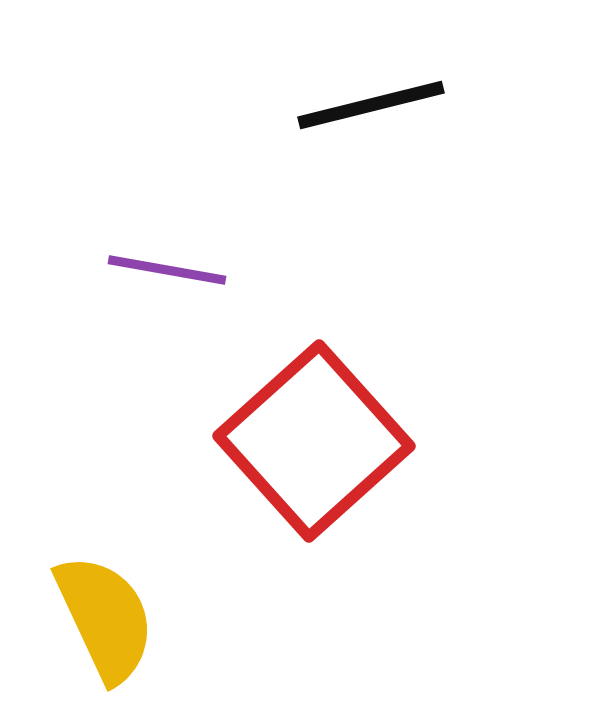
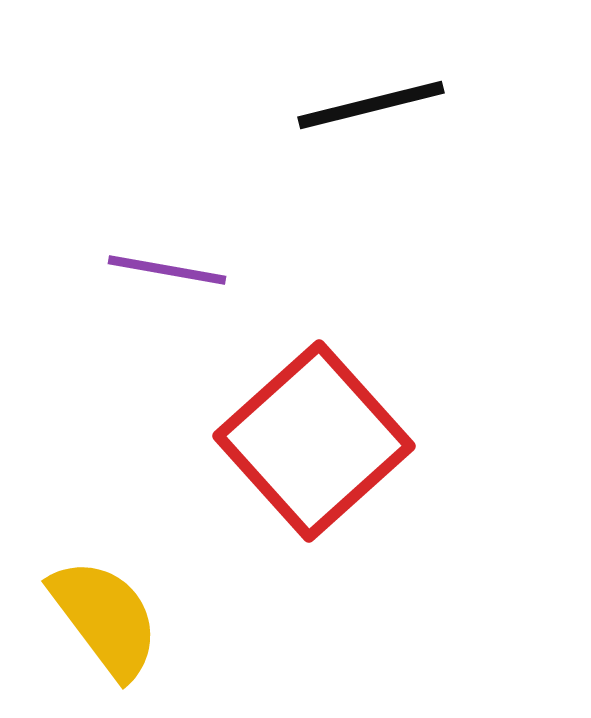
yellow semicircle: rotated 12 degrees counterclockwise
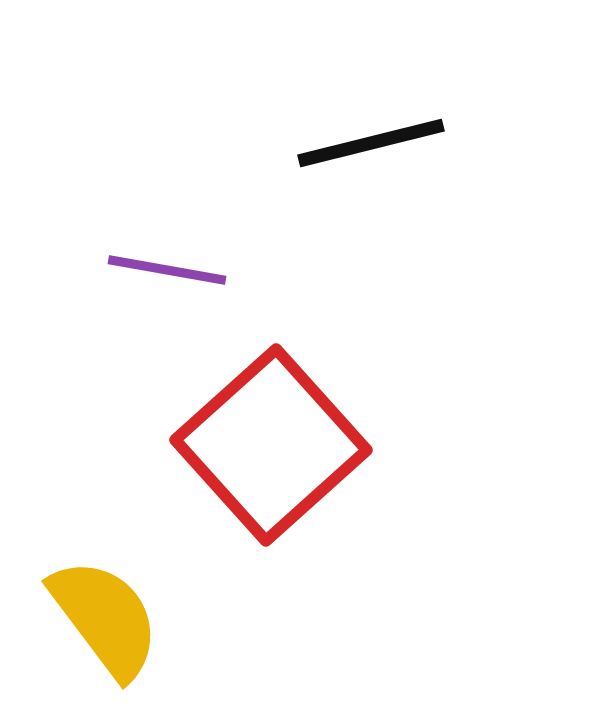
black line: moved 38 px down
red square: moved 43 px left, 4 px down
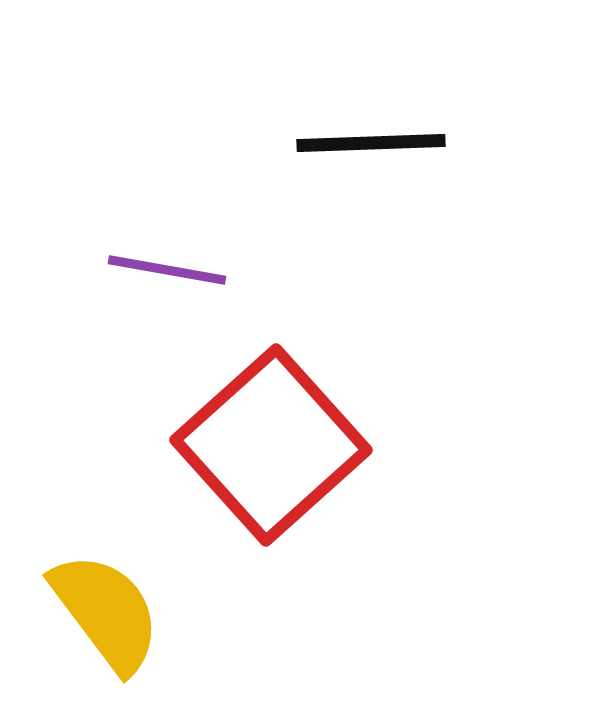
black line: rotated 12 degrees clockwise
yellow semicircle: moved 1 px right, 6 px up
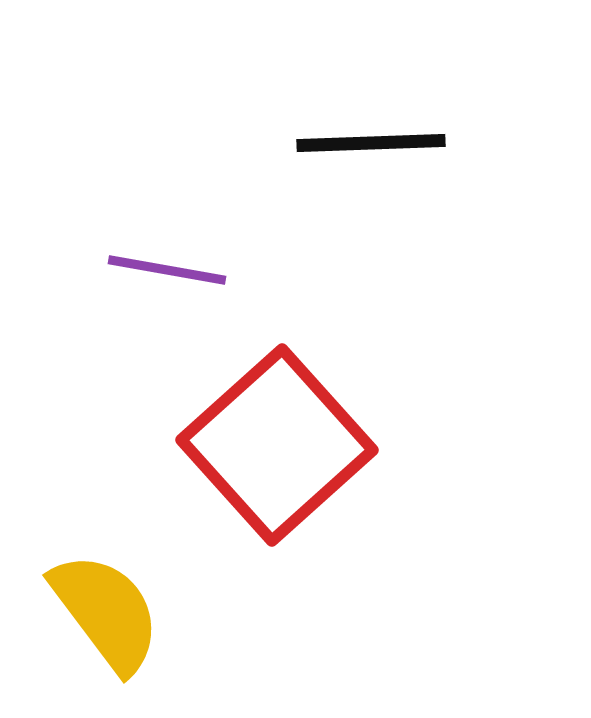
red square: moved 6 px right
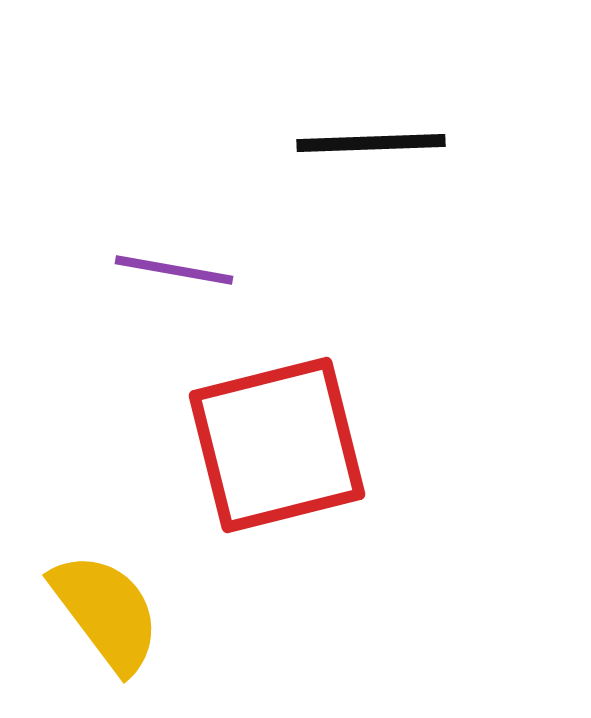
purple line: moved 7 px right
red square: rotated 28 degrees clockwise
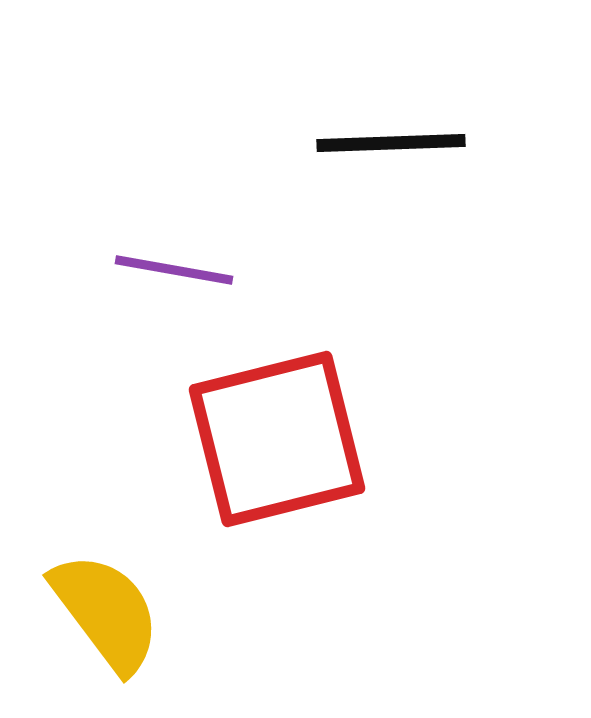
black line: moved 20 px right
red square: moved 6 px up
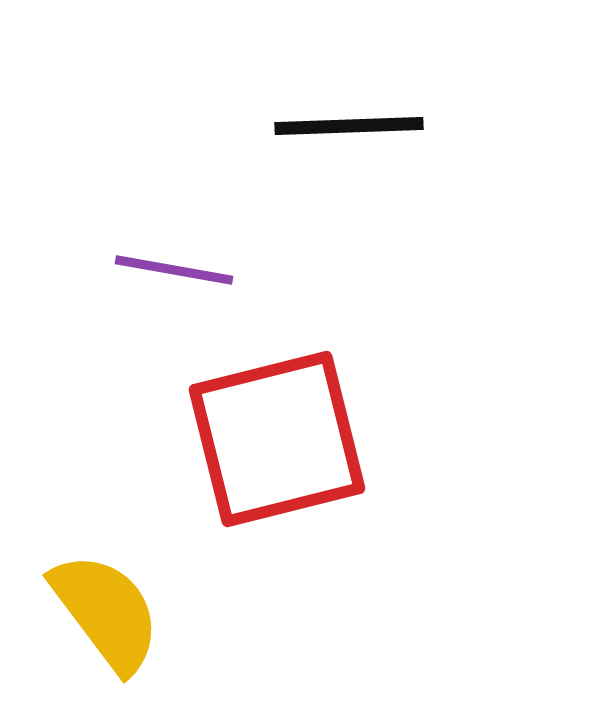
black line: moved 42 px left, 17 px up
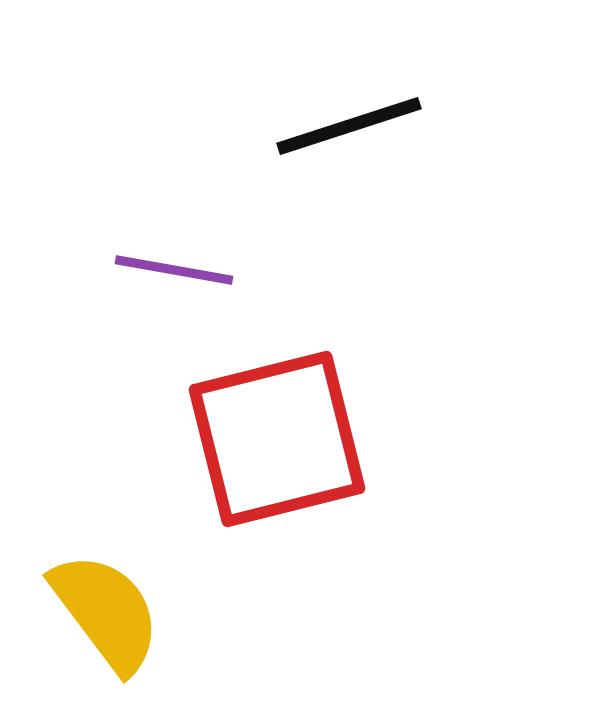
black line: rotated 16 degrees counterclockwise
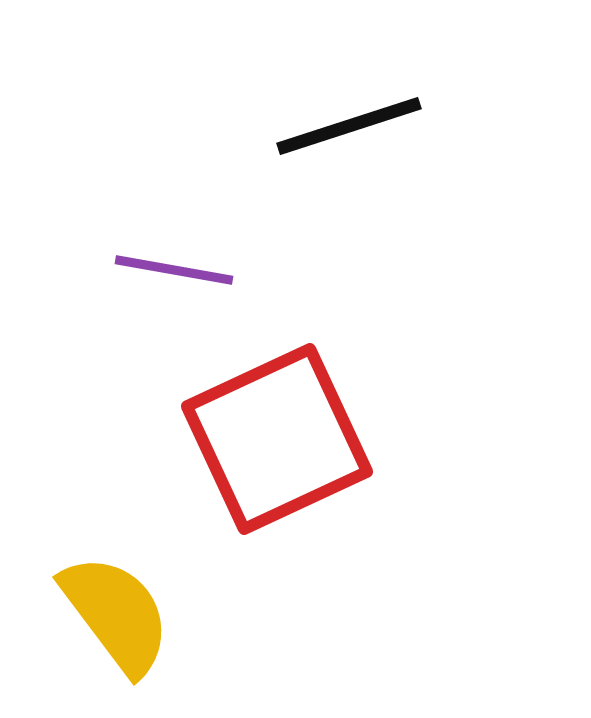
red square: rotated 11 degrees counterclockwise
yellow semicircle: moved 10 px right, 2 px down
